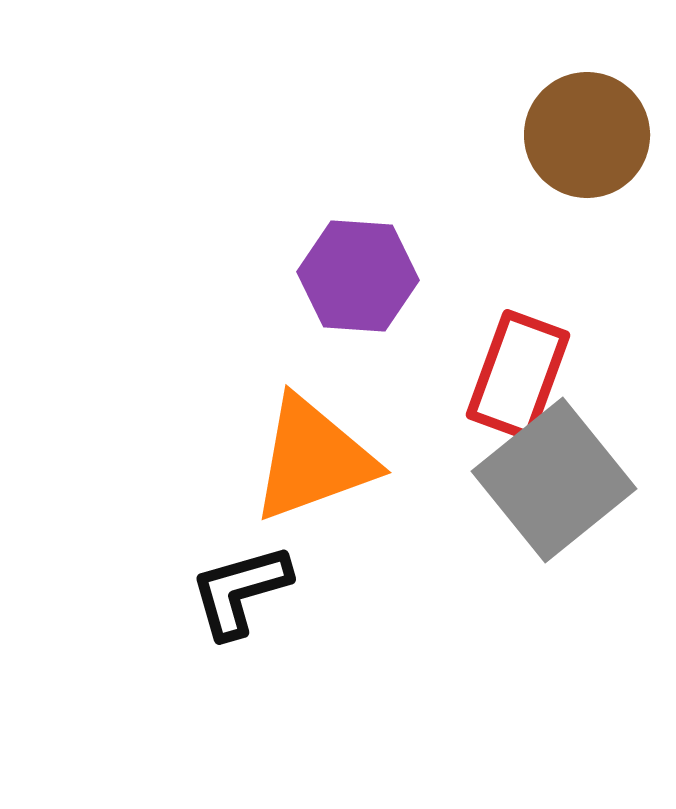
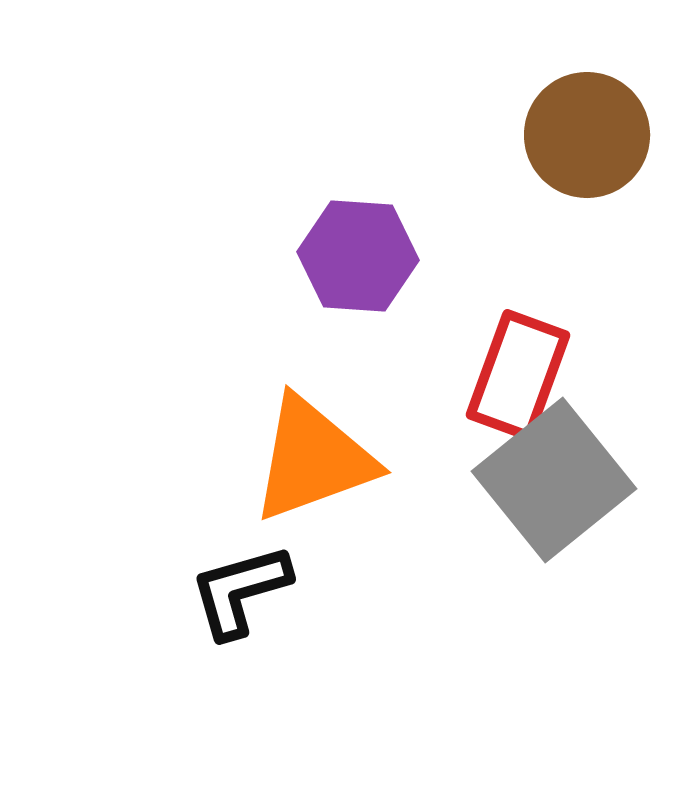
purple hexagon: moved 20 px up
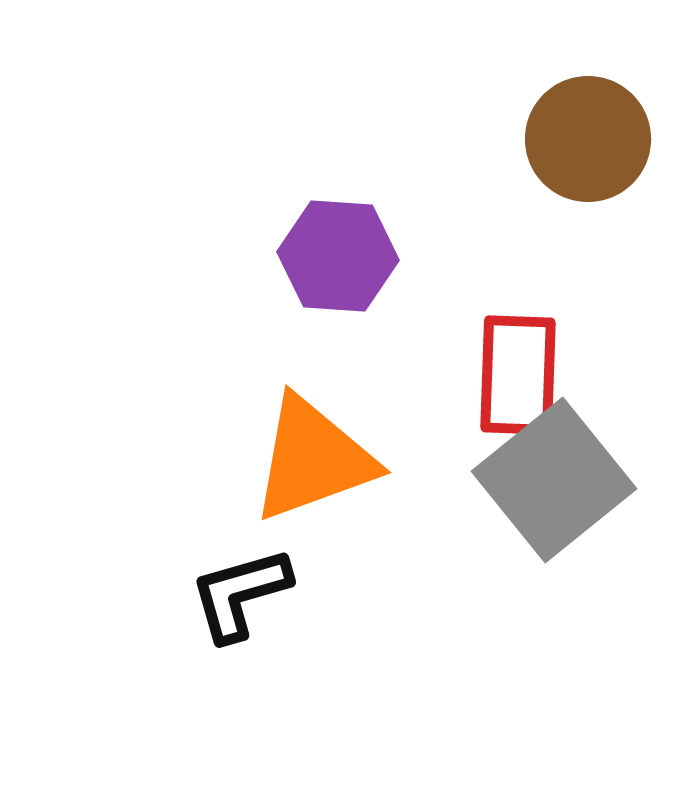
brown circle: moved 1 px right, 4 px down
purple hexagon: moved 20 px left
red rectangle: rotated 18 degrees counterclockwise
black L-shape: moved 3 px down
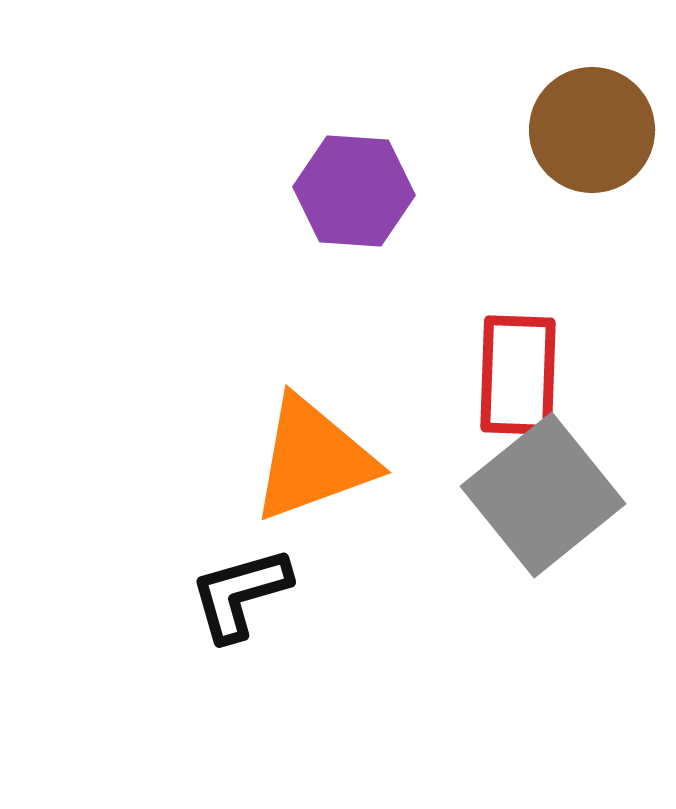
brown circle: moved 4 px right, 9 px up
purple hexagon: moved 16 px right, 65 px up
gray square: moved 11 px left, 15 px down
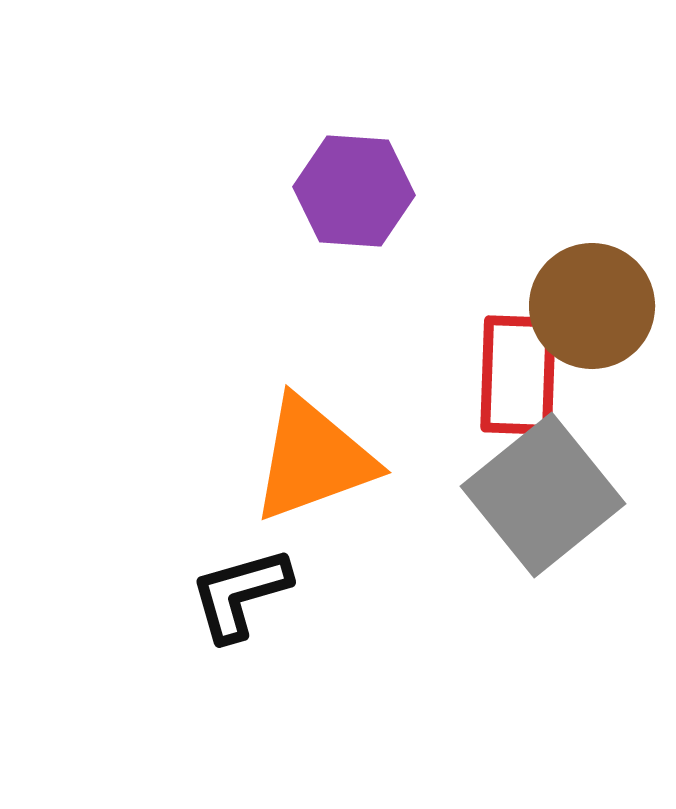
brown circle: moved 176 px down
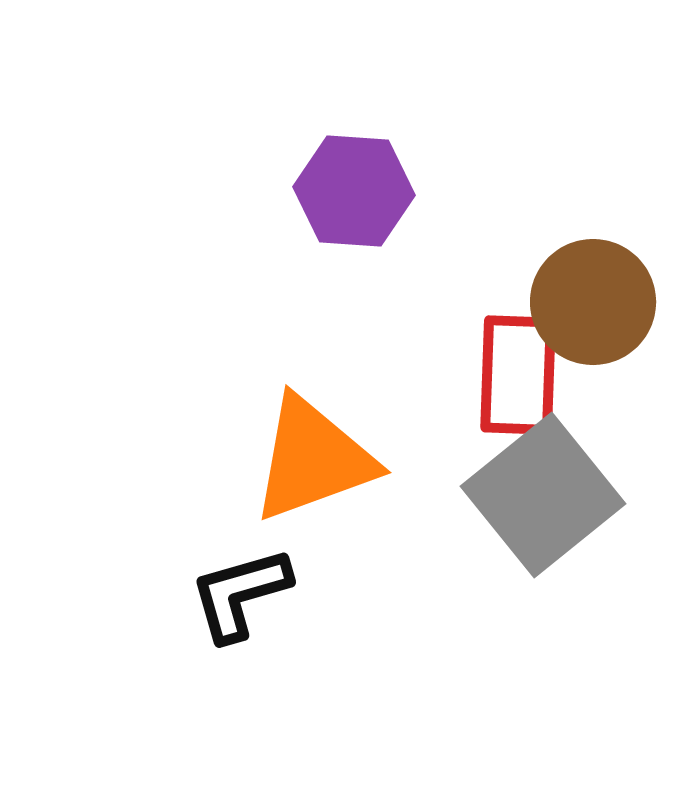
brown circle: moved 1 px right, 4 px up
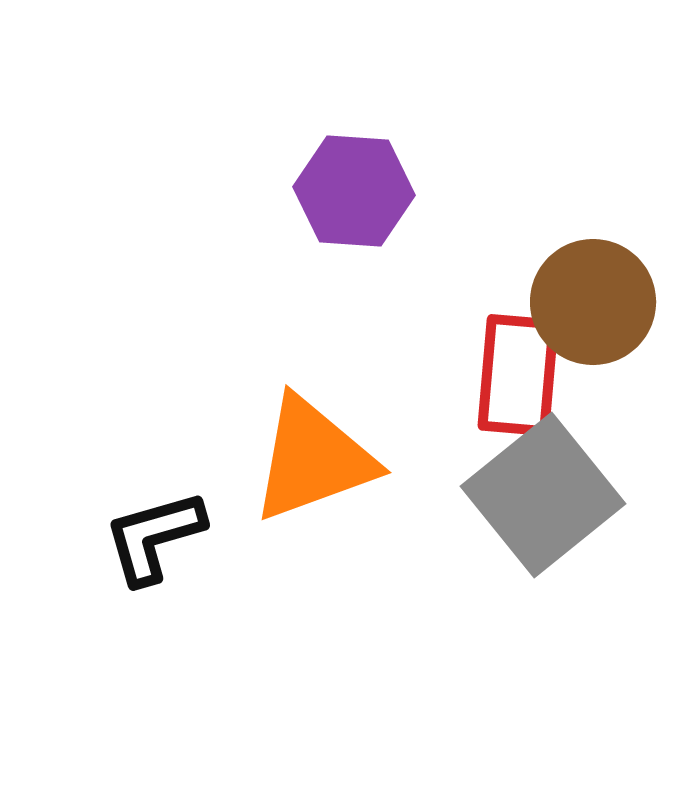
red rectangle: rotated 3 degrees clockwise
black L-shape: moved 86 px left, 57 px up
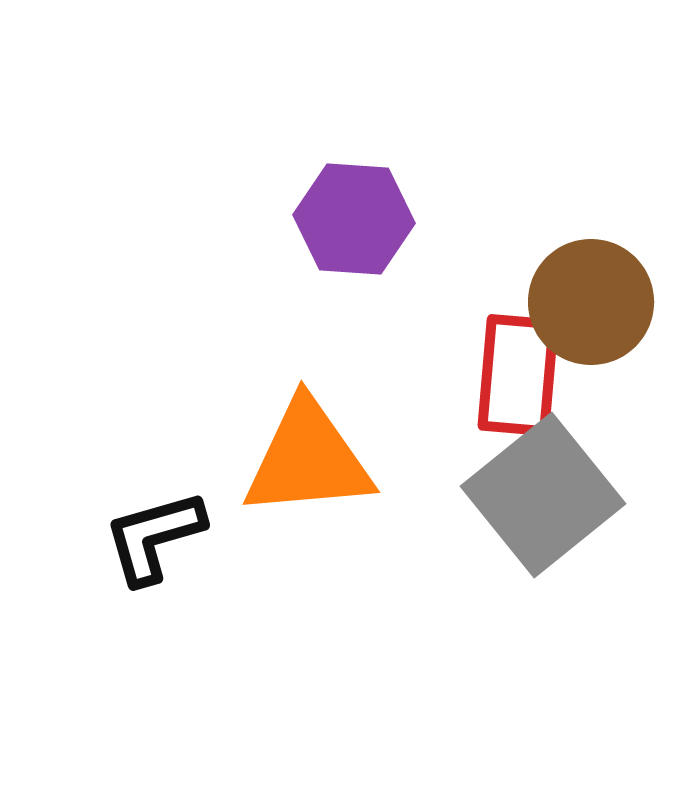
purple hexagon: moved 28 px down
brown circle: moved 2 px left
orange triangle: moved 5 px left; rotated 15 degrees clockwise
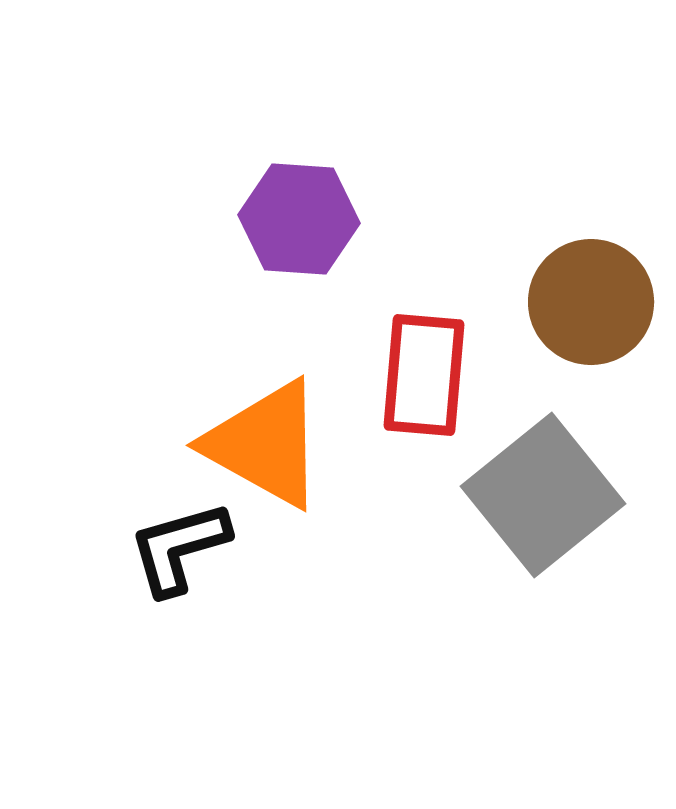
purple hexagon: moved 55 px left
red rectangle: moved 94 px left
orange triangle: moved 43 px left, 15 px up; rotated 34 degrees clockwise
black L-shape: moved 25 px right, 11 px down
